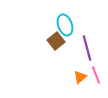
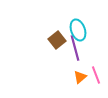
cyan ellipse: moved 13 px right, 5 px down
brown square: moved 1 px right, 1 px up
purple line: moved 12 px left
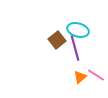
cyan ellipse: rotated 55 degrees counterclockwise
pink line: rotated 36 degrees counterclockwise
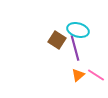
brown square: rotated 18 degrees counterclockwise
orange triangle: moved 2 px left, 2 px up
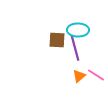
cyan ellipse: rotated 15 degrees counterclockwise
brown square: rotated 30 degrees counterclockwise
orange triangle: moved 1 px right, 1 px down
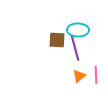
pink line: rotated 54 degrees clockwise
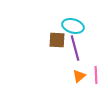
cyan ellipse: moved 5 px left, 4 px up; rotated 15 degrees clockwise
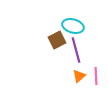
brown square: rotated 30 degrees counterclockwise
purple line: moved 1 px right, 2 px down
pink line: moved 1 px down
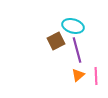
brown square: moved 1 px left, 1 px down
purple line: moved 1 px right
orange triangle: moved 1 px left, 1 px up
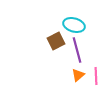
cyan ellipse: moved 1 px right, 1 px up
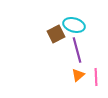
brown square: moved 7 px up
pink line: moved 1 px down
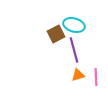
purple line: moved 3 px left
orange triangle: rotated 24 degrees clockwise
